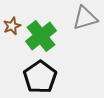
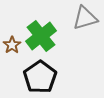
brown star: moved 19 px down; rotated 12 degrees counterclockwise
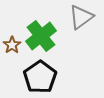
gray triangle: moved 4 px left, 1 px up; rotated 20 degrees counterclockwise
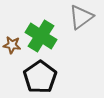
green cross: rotated 20 degrees counterclockwise
brown star: rotated 30 degrees counterclockwise
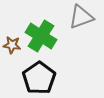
gray triangle: rotated 16 degrees clockwise
black pentagon: moved 1 px left, 1 px down
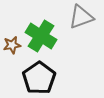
brown star: rotated 18 degrees counterclockwise
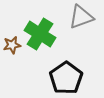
green cross: moved 1 px left, 2 px up
black pentagon: moved 27 px right
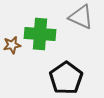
gray triangle: rotated 44 degrees clockwise
green cross: rotated 28 degrees counterclockwise
